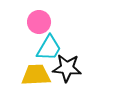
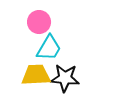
black star: moved 2 px left, 10 px down
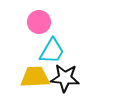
cyan trapezoid: moved 3 px right, 3 px down
yellow trapezoid: moved 1 px left, 2 px down
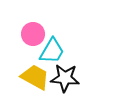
pink circle: moved 6 px left, 12 px down
yellow trapezoid: rotated 32 degrees clockwise
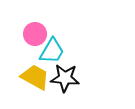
pink circle: moved 2 px right
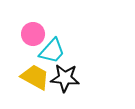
pink circle: moved 2 px left
cyan trapezoid: rotated 12 degrees clockwise
